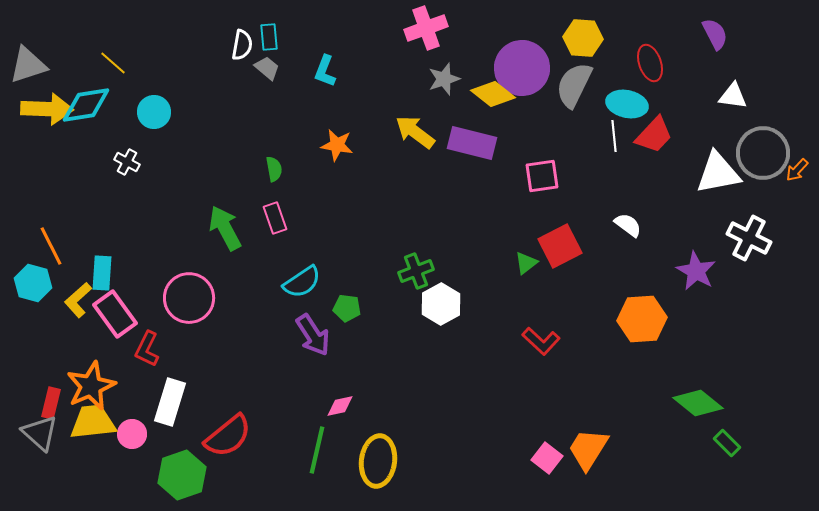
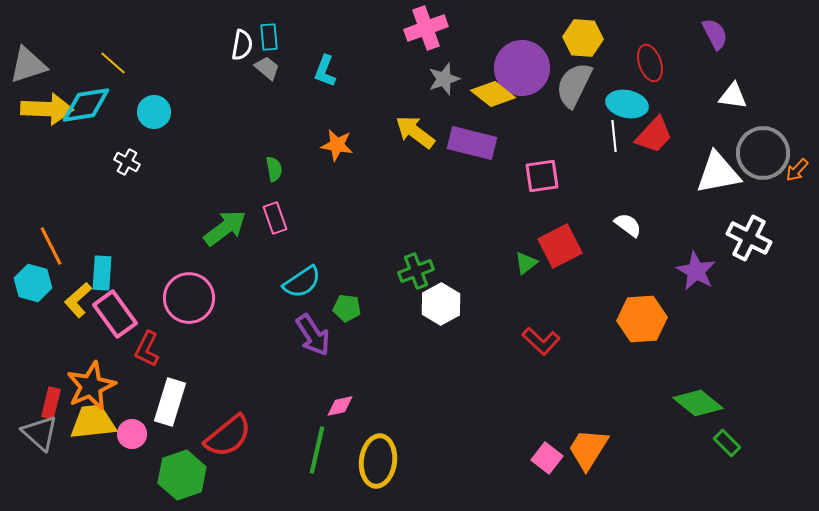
green arrow at (225, 228): rotated 81 degrees clockwise
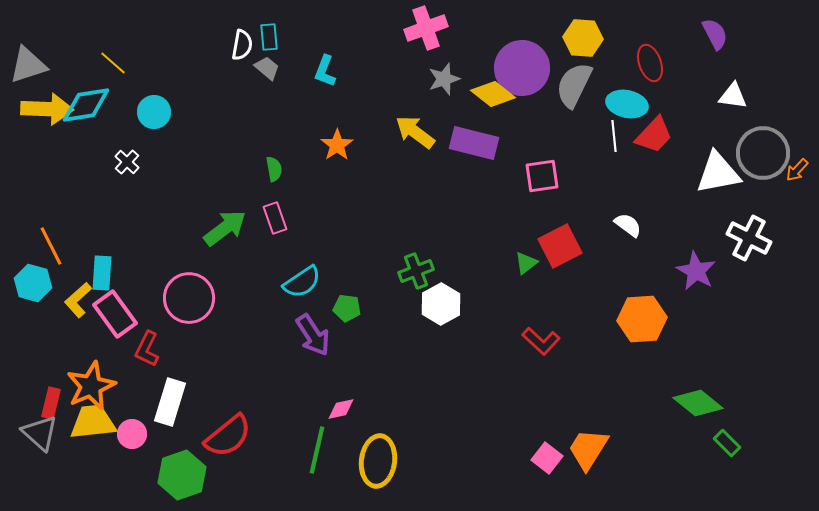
purple rectangle at (472, 143): moved 2 px right
orange star at (337, 145): rotated 28 degrees clockwise
white cross at (127, 162): rotated 15 degrees clockwise
pink diamond at (340, 406): moved 1 px right, 3 px down
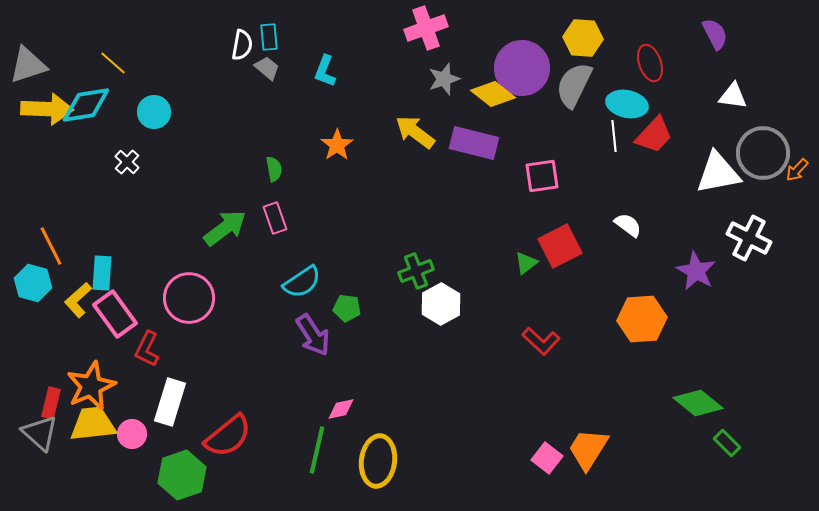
yellow trapezoid at (93, 422): moved 2 px down
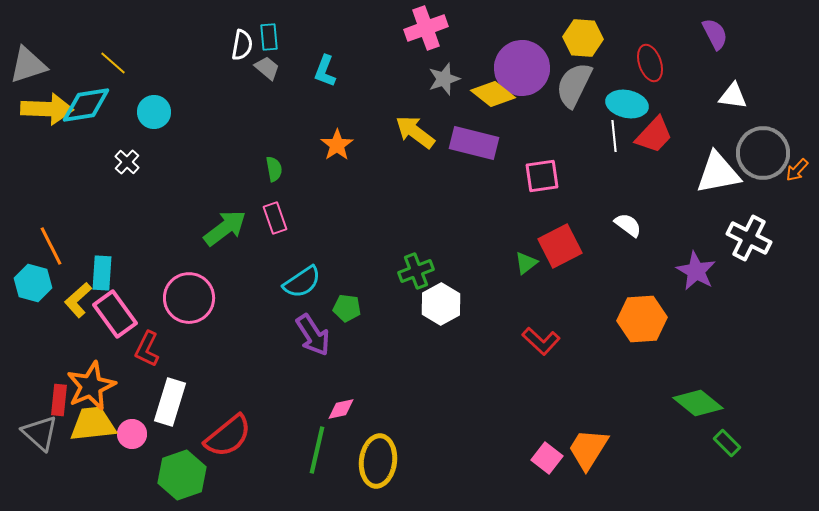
red rectangle at (51, 403): moved 8 px right, 3 px up; rotated 8 degrees counterclockwise
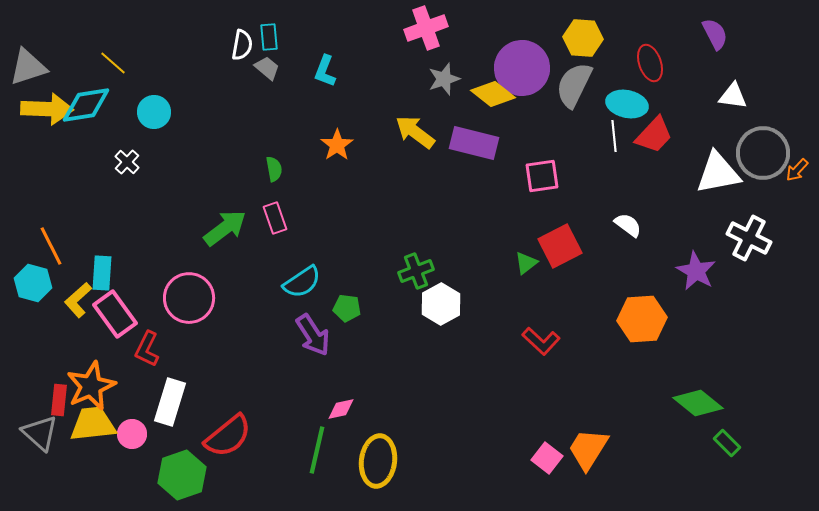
gray triangle at (28, 65): moved 2 px down
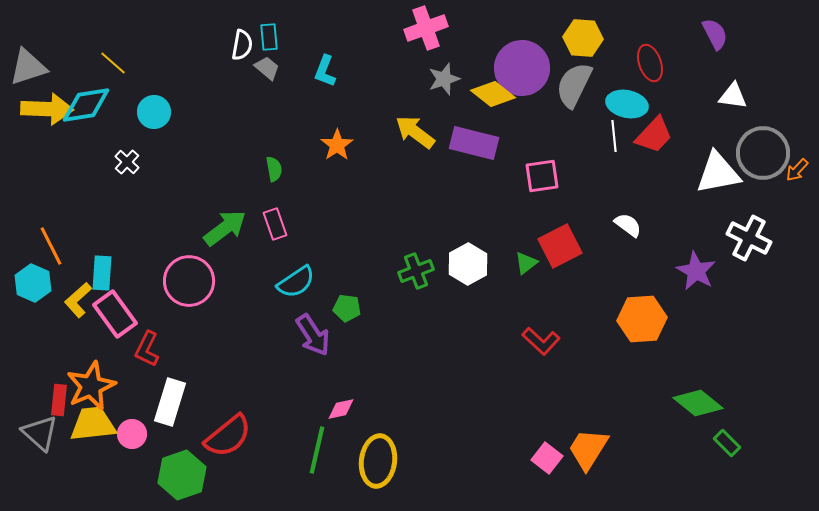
pink rectangle at (275, 218): moved 6 px down
cyan semicircle at (302, 282): moved 6 px left
cyan hexagon at (33, 283): rotated 9 degrees clockwise
pink circle at (189, 298): moved 17 px up
white hexagon at (441, 304): moved 27 px right, 40 px up
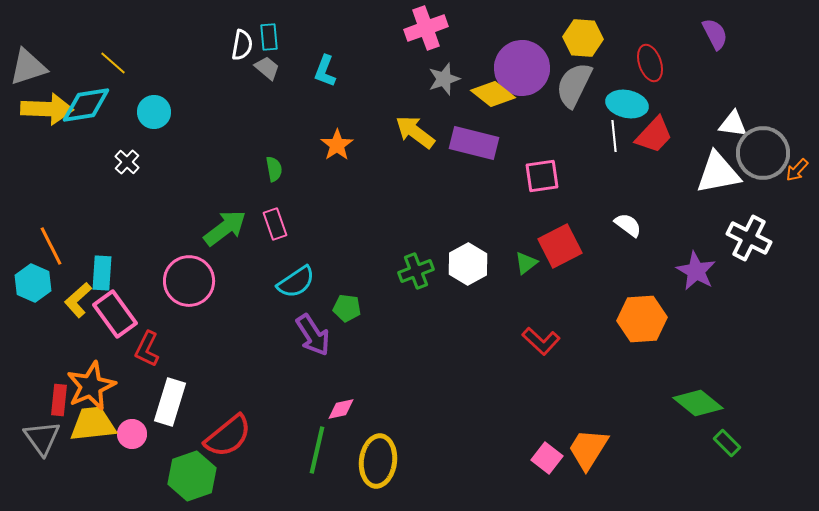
white triangle at (733, 96): moved 28 px down
gray triangle at (40, 433): moved 2 px right, 5 px down; rotated 12 degrees clockwise
green hexagon at (182, 475): moved 10 px right, 1 px down
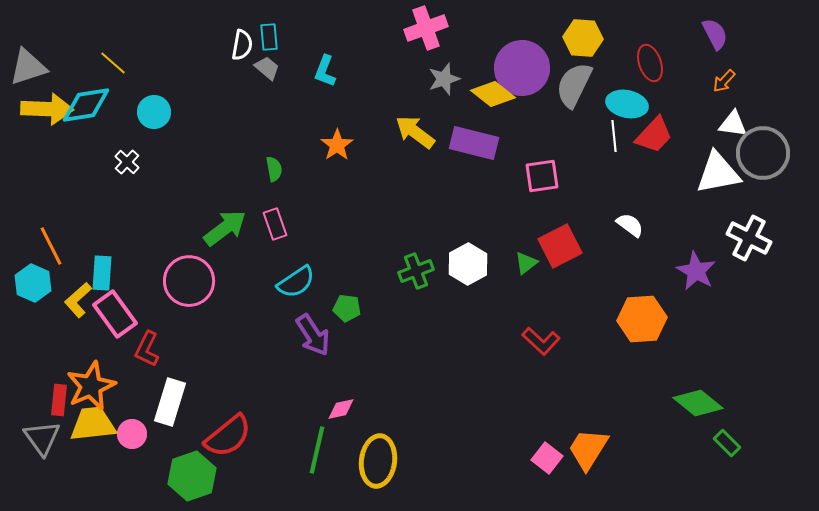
orange arrow at (797, 170): moved 73 px left, 89 px up
white semicircle at (628, 225): moved 2 px right
